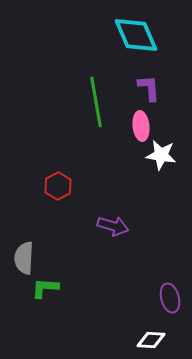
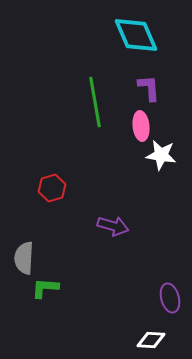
green line: moved 1 px left
red hexagon: moved 6 px left, 2 px down; rotated 12 degrees clockwise
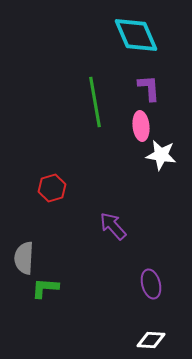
purple arrow: rotated 148 degrees counterclockwise
purple ellipse: moved 19 px left, 14 px up
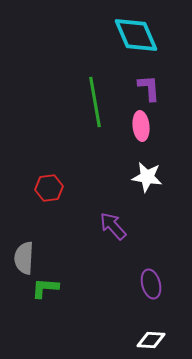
white star: moved 14 px left, 22 px down
red hexagon: moved 3 px left; rotated 8 degrees clockwise
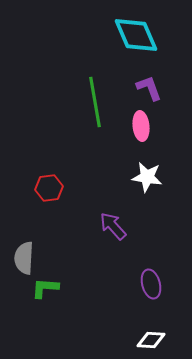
purple L-shape: rotated 16 degrees counterclockwise
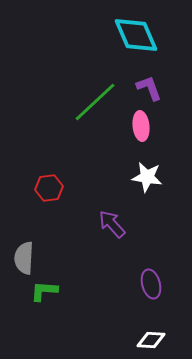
green line: rotated 57 degrees clockwise
purple arrow: moved 1 px left, 2 px up
green L-shape: moved 1 px left, 3 px down
